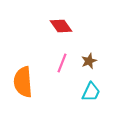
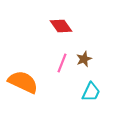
brown star: moved 5 px left, 2 px up
orange semicircle: rotated 120 degrees clockwise
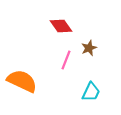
brown star: moved 5 px right, 11 px up
pink line: moved 4 px right, 3 px up
orange semicircle: moved 1 px left, 1 px up
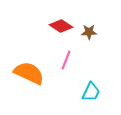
red diamond: rotated 20 degrees counterclockwise
brown star: moved 16 px up; rotated 21 degrees clockwise
orange semicircle: moved 7 px right, 8 px up
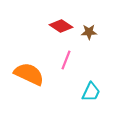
orange semicircle: moved 1 px down
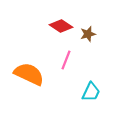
brown star: moved 1 px left, 2 px down; rotated 14 degrees counterclockwise
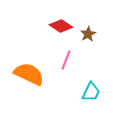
brown star: rotated 14 degrees counterclockwise
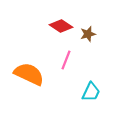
brown star: rotated 14 degrees clockwise
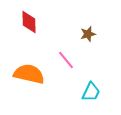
red diamond: moved 32 px left, 4 px up; rotated 55 degrees clockwise
pink line: rotated 60 degrees counterclockwise
orange semicircle: rotated 12 degrees counterclockwise
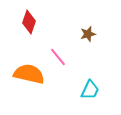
red diamond: rotated 20 degrees clockwise
pink line: moved 8 px left, 3 px up
cyan trapezoid: moved 1 px left, 2 px up
